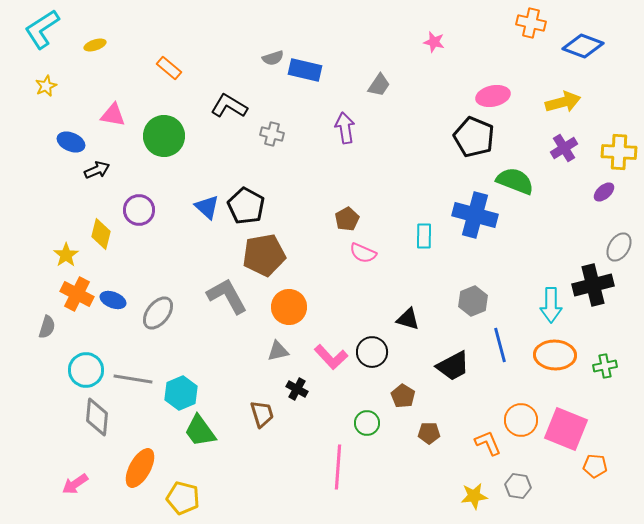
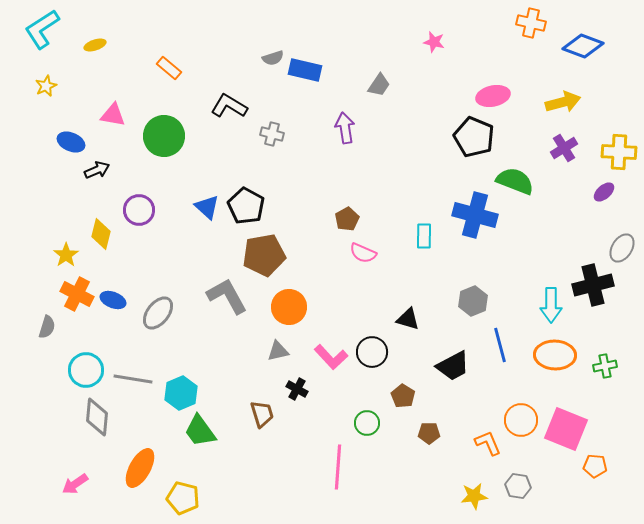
gray ellipse at (619, 247): moved 3 px right, 1 px down
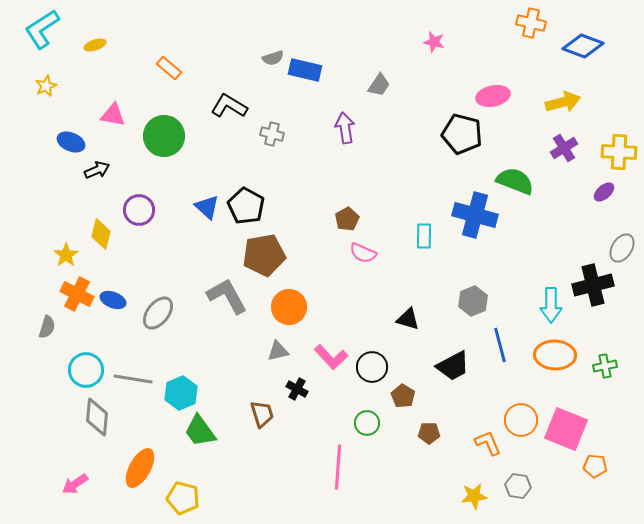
black pentagon at (474, 137): moved 12 px left, 3 px up; rotated 9 degrees counterclockwise
black circle at (372, 352): moved 15 px down
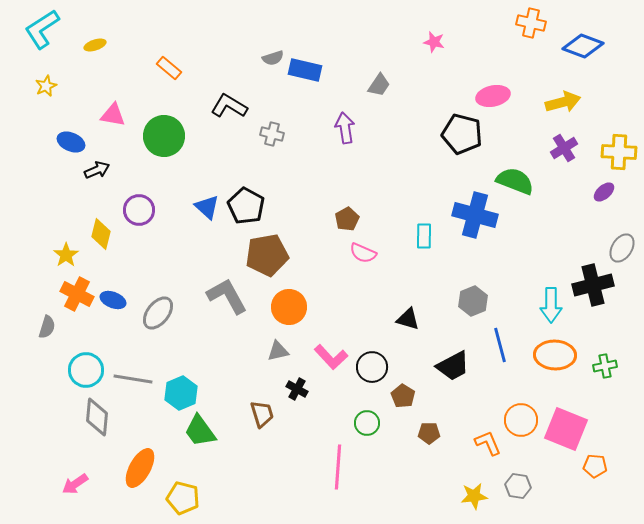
brown pentagon at (264, 255): moved 3 px right
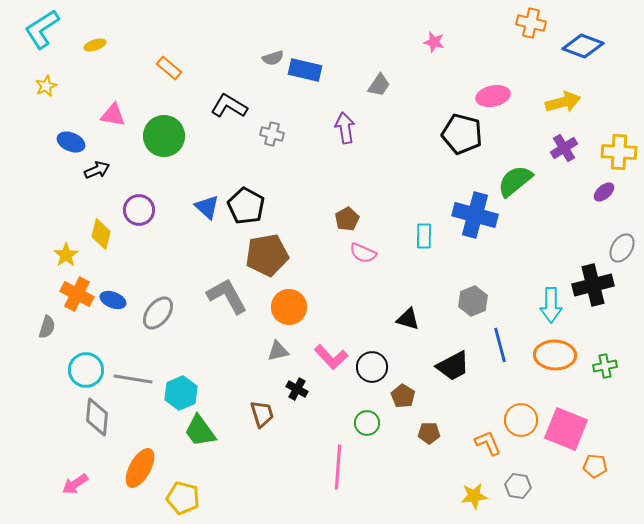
green semicircle at (515, 181): rotated 60 degrees counterclockwise
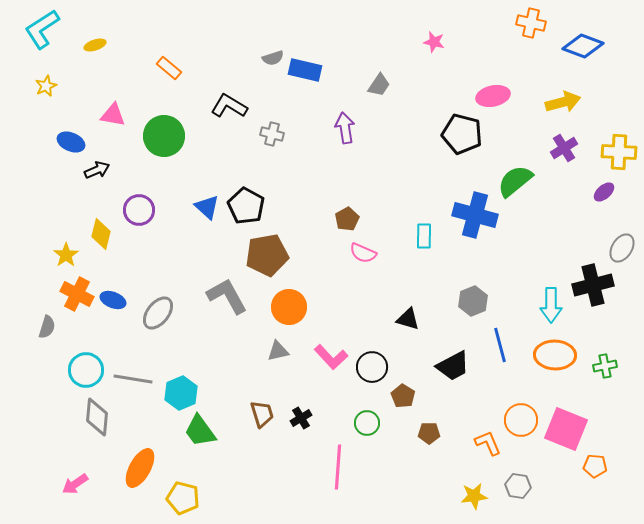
black cross at (297, 389): moved 4 px right, 29 px down; rotated 30 degrees clockwise
